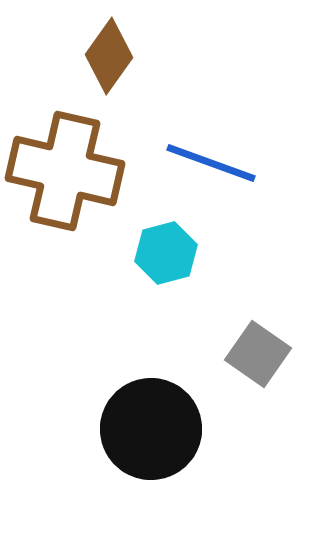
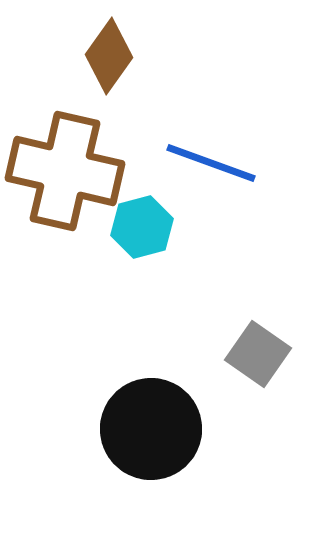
cyan hexagon: moved 24 px left, 26 px up
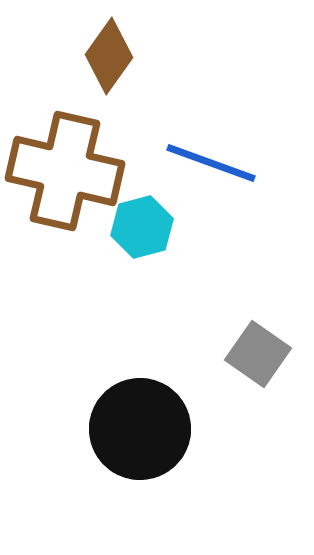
black circle: moved 11 px left
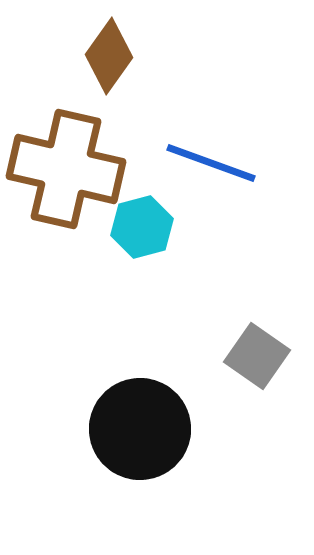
brown cross: moved 1 px right, 2 px up
gray square: moved 1 px left, 2 px down
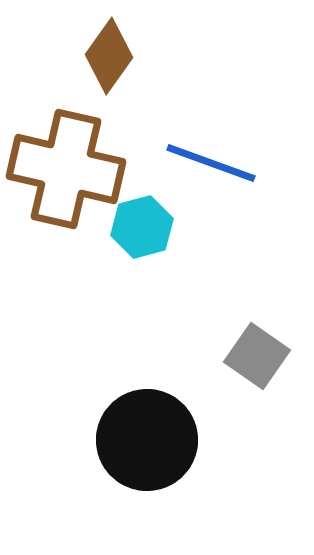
black circle: moved 7 px right, 11 px down
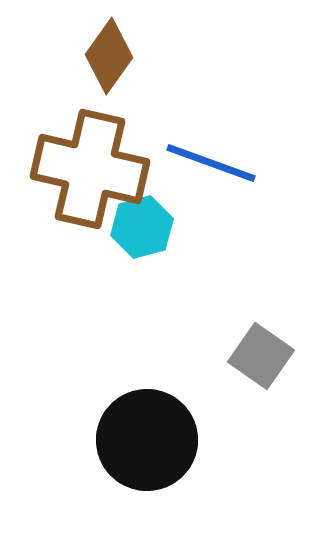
brown cross: moved 24 px right
gray square: moved 4 px right
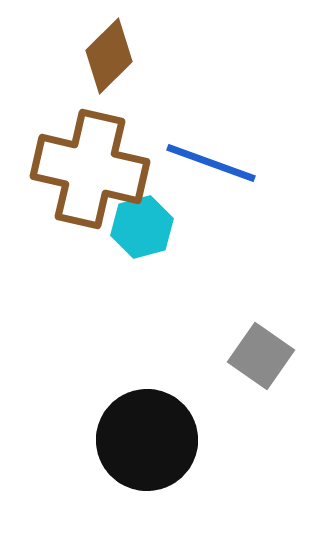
brown diamond: rotated 10 degrees clockwise
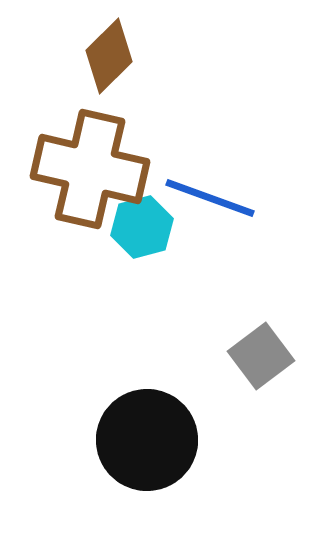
blue line: moved 1 px left, 35 px down
gray square: rotated 18 degrees clockwise
